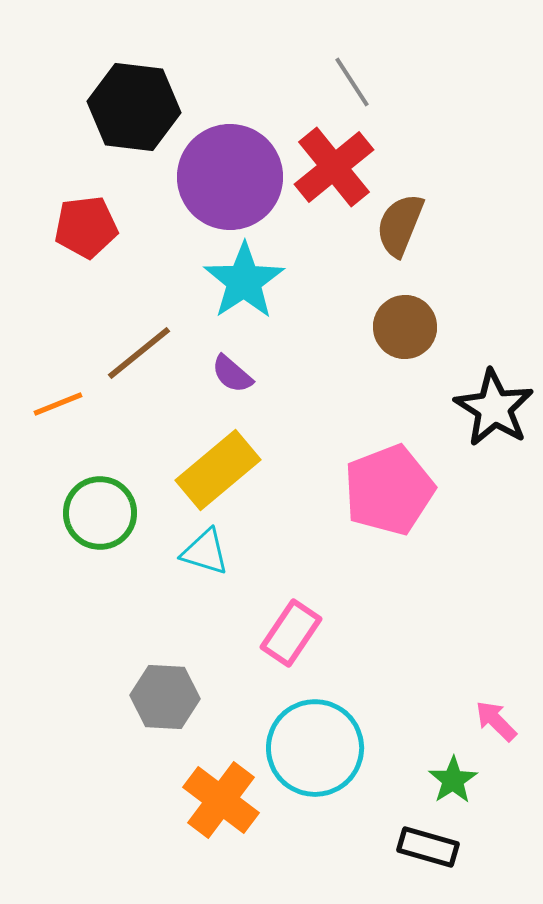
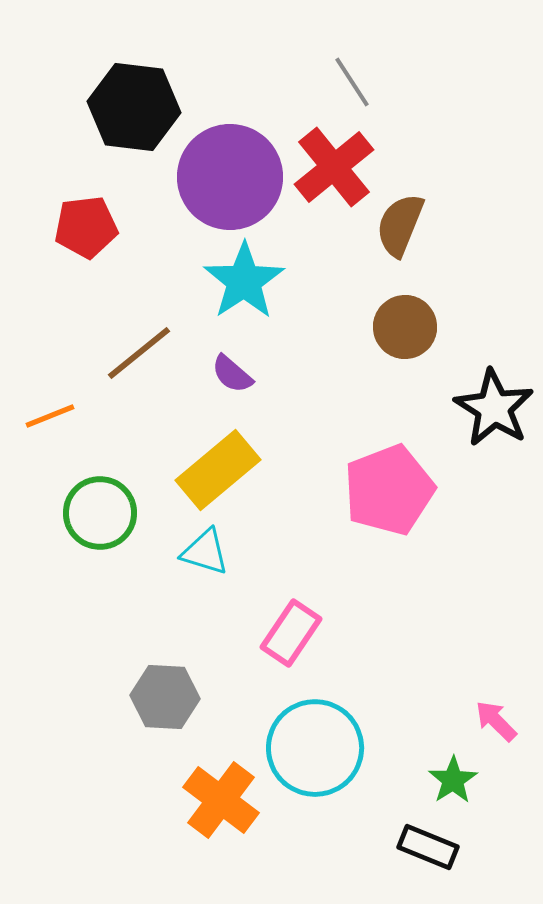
orange line: moved 8 px left, 12 px down
black rectangle: rotated 6 degrees clockwise
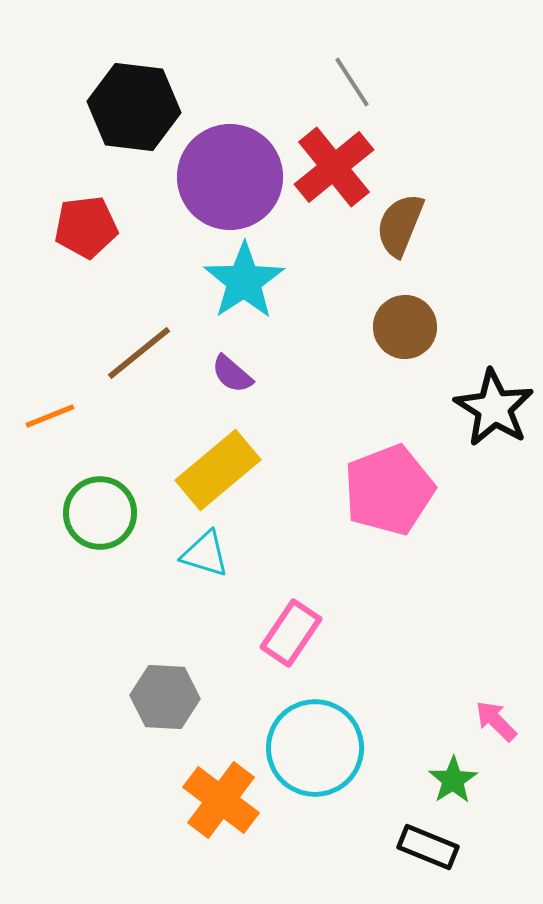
cyan triangle: moved 2 px down
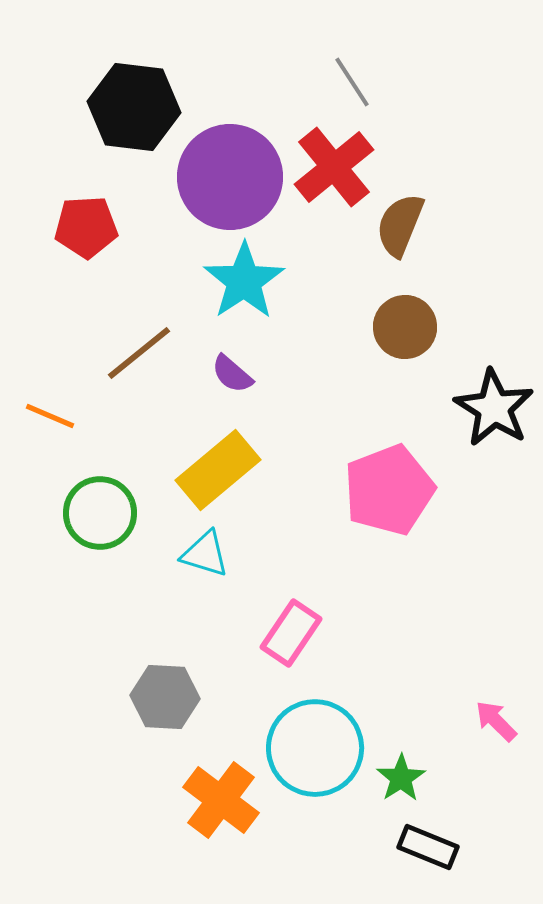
red pentagon: rotated 4 degrees clockwise
orange line: rotated 45 degrees clockwise
green star: moved 52 px left, 2 px up
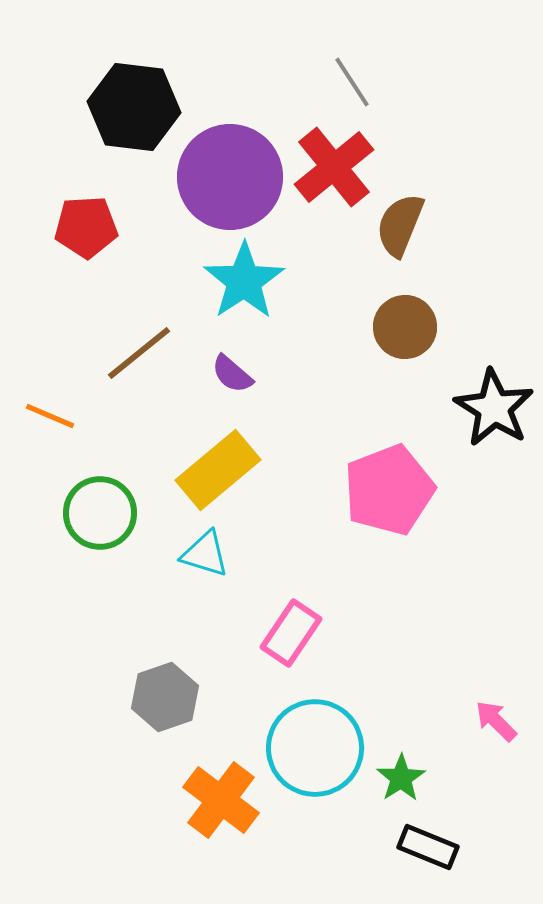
gray hexagon: rotated 22 degrees counterclockwise
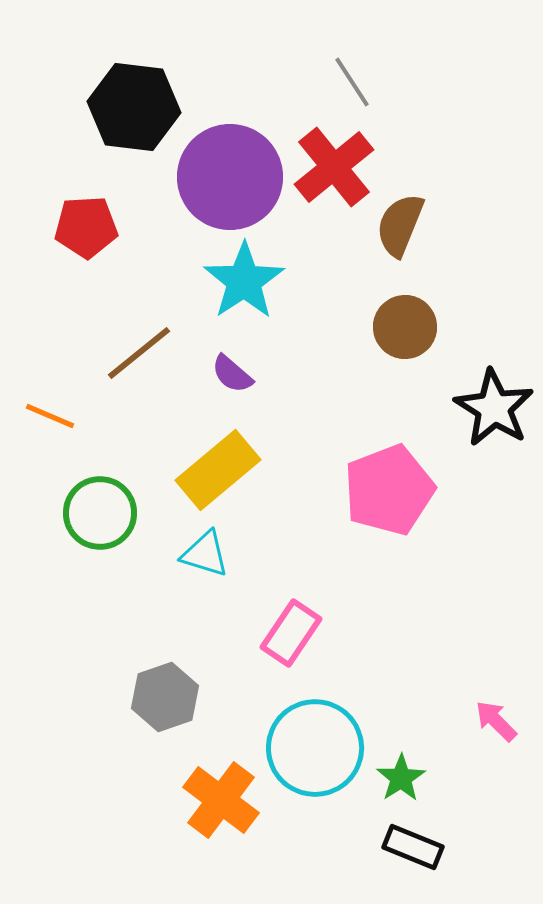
black rectangle: moved 15 px left
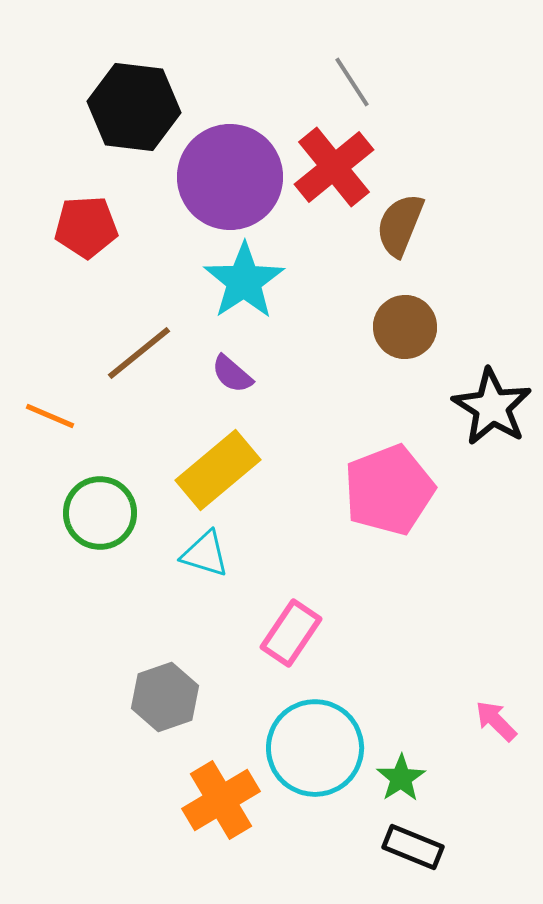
black star: moved 2 px left, 1 px up
orange cross: rotated 22 degrees clockwise
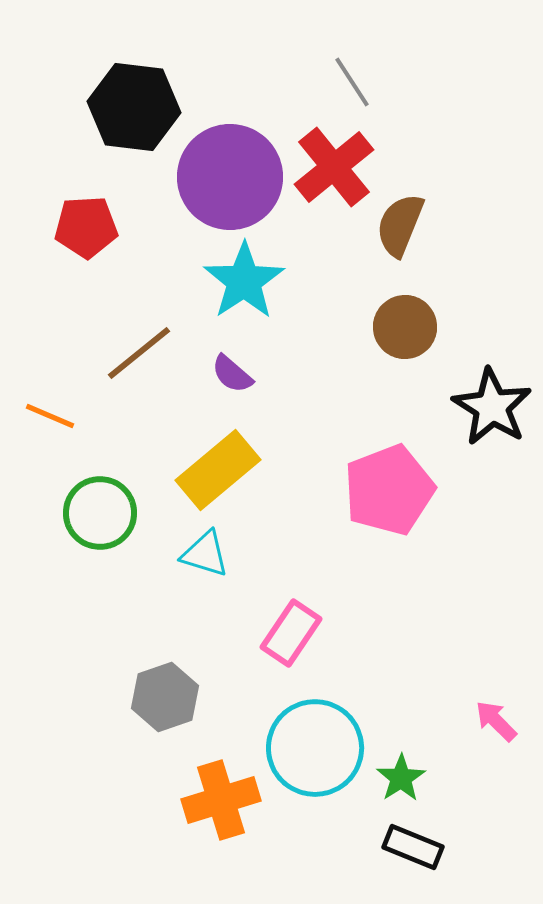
orange cross: rotated 14 degrees clockwise
